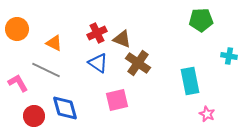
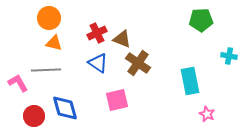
orange circle: moved 32 px right, 11 px up
orange triangle: rotated 12 degrees counterclockwise
gray line: rotated 28 degrees counterclockwise
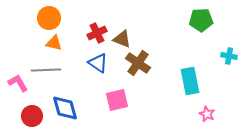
red circle: moved 2 px left
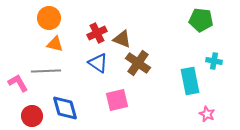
green pentagon: rotated 10 degrees clockwise
orange triangle: moved 1 px right, 1 px down
cyan cross: moved 15 px left, 5 px down
gray line: moved 1 px down
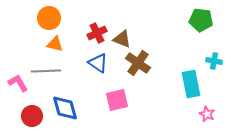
cyan rectangle: moved 1 px right, 3 px down
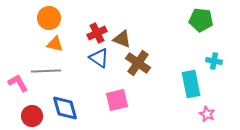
blue triangle: moved 1 px right, 5 px up
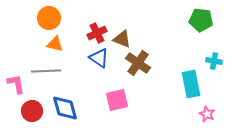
pink L-shape: moved 2 px left, 1 px down; rotated 20 degrees clockwise
red circle: moved 5 px up
